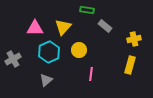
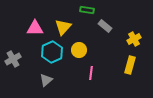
yellow cross: rotated 16 degrees counterclockwise
cyan hexagon: moved 3 px right
pink line: moved 1 px up
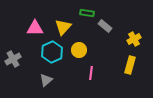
green rectangle: moved 3 px down
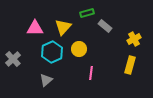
green rectangle: rotated 24 degrees counterclockwise
yellow circle: moved 1 px up
gray cross: rotated 14 degrees counterclockwise
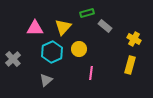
yellow cross: rotated 32 degrees counterclockwise
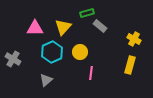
gray rectangle: moved 5 px left
yellow circle: moved 1 px right, 3 px down
gray cross: rotated 14 degrees counterclockwise
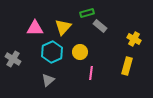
yellow rectangle: moved 3 px left, 1 px down
gray triangle: moved 2 px right
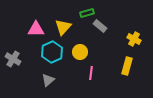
pink triangle: moved 1 px right, 1 px down
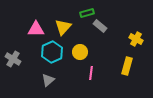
yellow cross: moved 2 px right
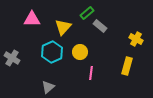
green rectangle: rotated 24 degrees counterclockwise
pink triangle: moved 4 px left, 10 px up
gray cross: moved 1 px left, 1 px up
gray triangle: moved 7 px down
